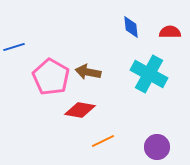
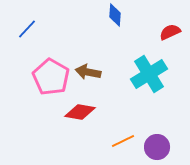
blue diamond: moved 16 px left, 12 px up; rotated 10 degrees clockwise
red semicircle: rotated 25 degrees counterclockwise
blue line: moved 13 px right, 18 px up; rotated 30 degrees counterclockwise
cyan cross: rotated 30 degrees clockwise
red diamond: moved 2 px down
orange line: moved 20 px right
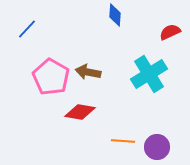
orange line: rotated 30 degrees clockwise
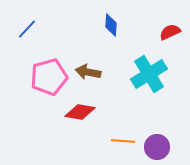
blue diamond: moved 4 px left, 10 px down
pink pentagon: moved 2 px left; rotated 27 degrees clockwise
